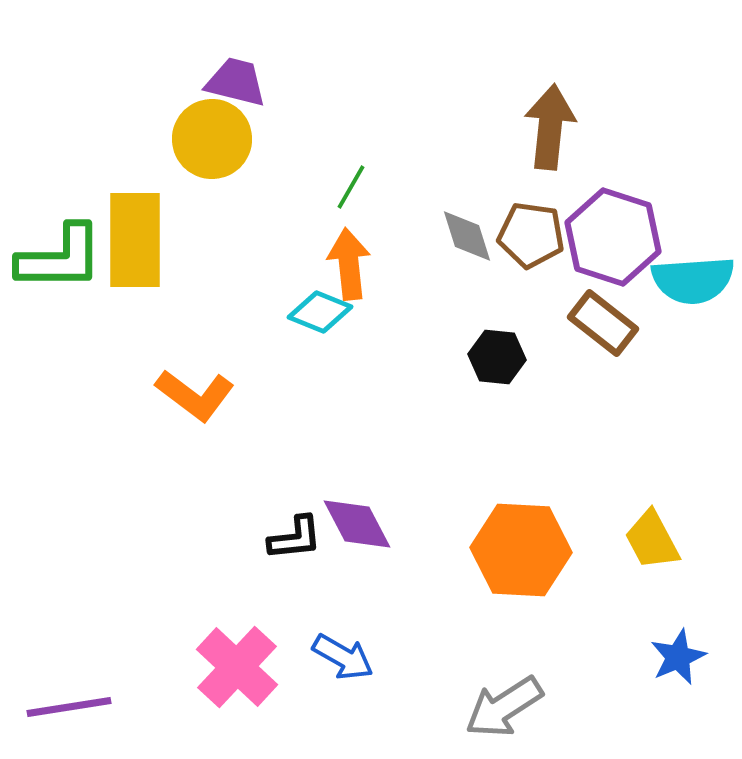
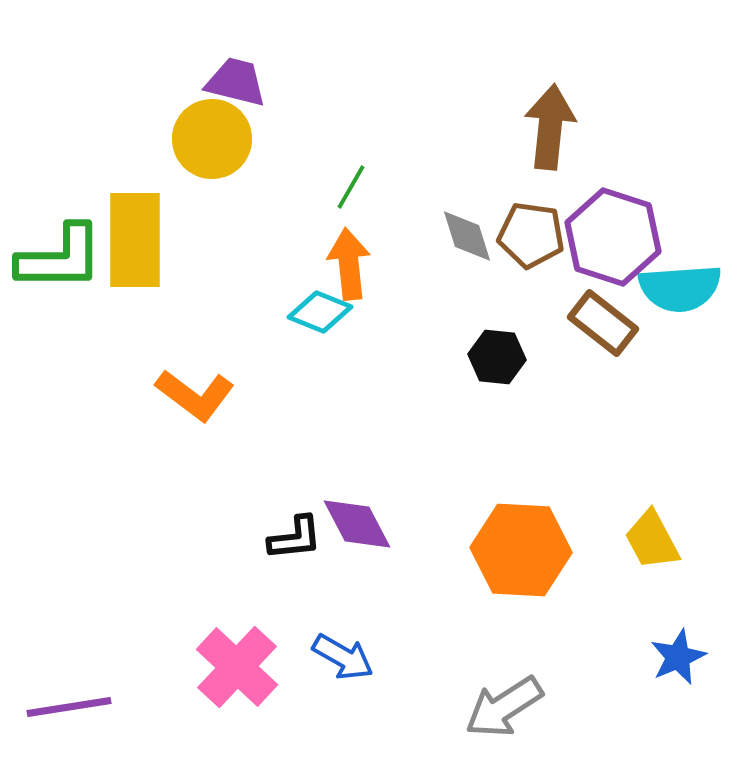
cyan semicircle: moved 13 px left, 8 px down
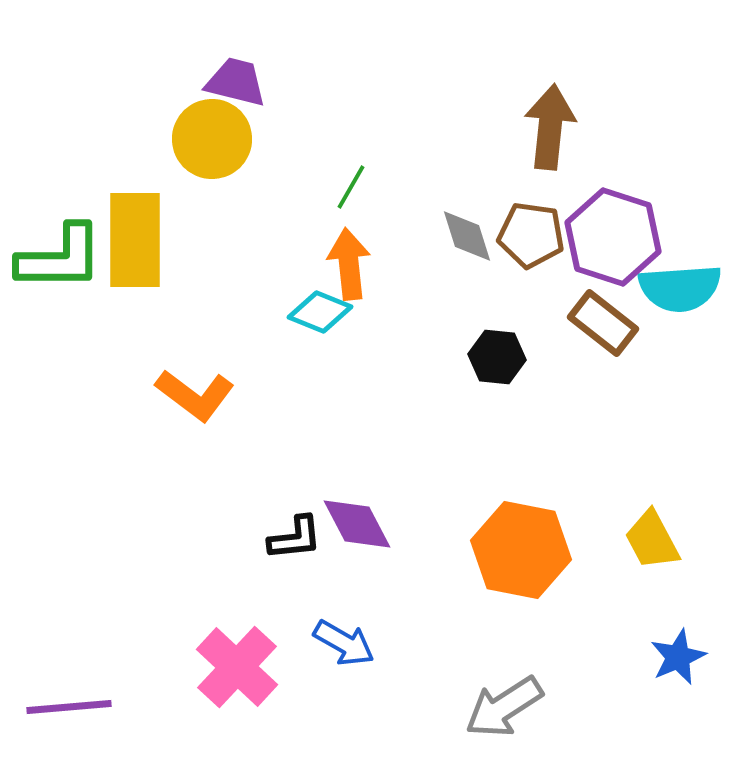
orange hexagon: rotated 8 degrees clockwise
blue arrow: moved 1 px right, 14 px up
purple line: rotated 4 degrees clockwise
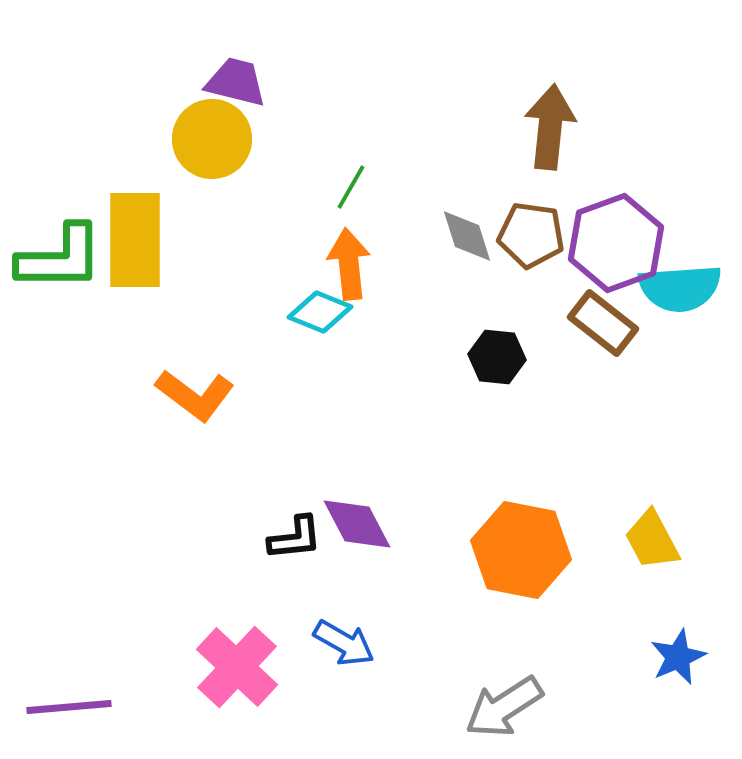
purple hexagon: moved 3 px right, 6 px down; rotated 22 degrees clockwise
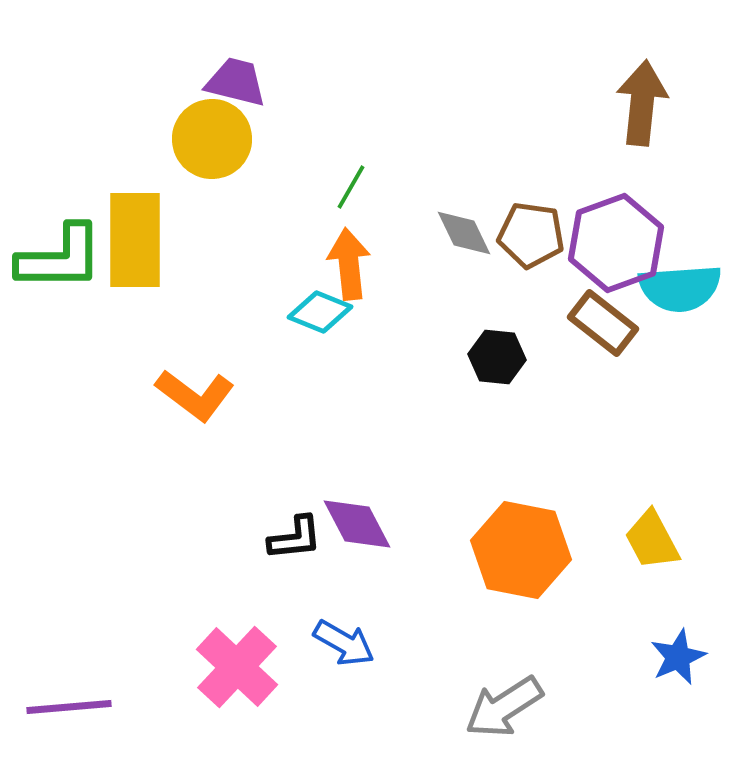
brown arrow: moved 92 px right, 24 px up
gray diamond: moved 3 px left, 3 px up; rotated 8 degrees counterclockwise
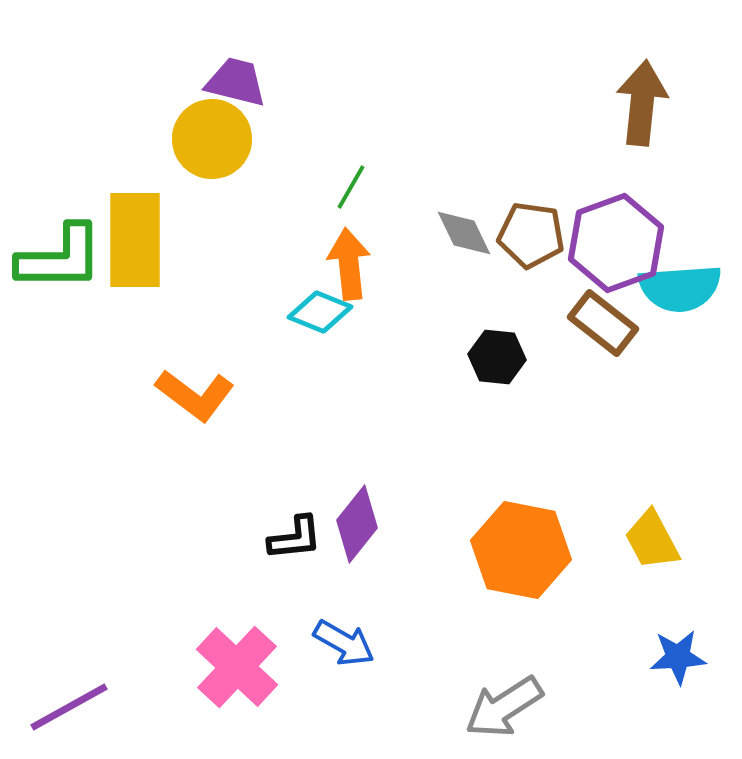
purple diamond: rotated 66 degrees clockwise
blue star: rotated 20 degrees clockwise
purple line: rotated 24 degrees counterclockwise
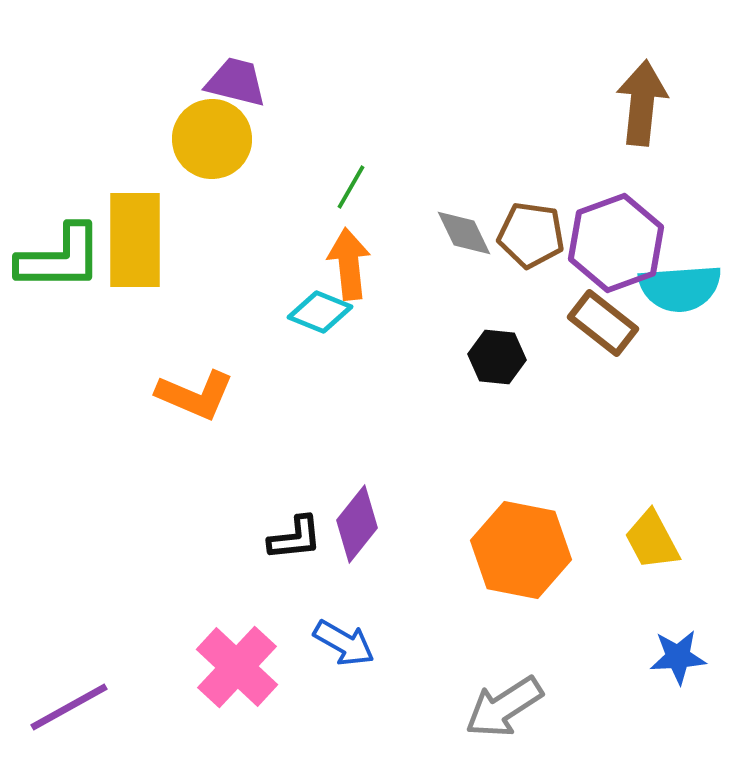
orange L-shape: rotated 14 degrees counterclockwise
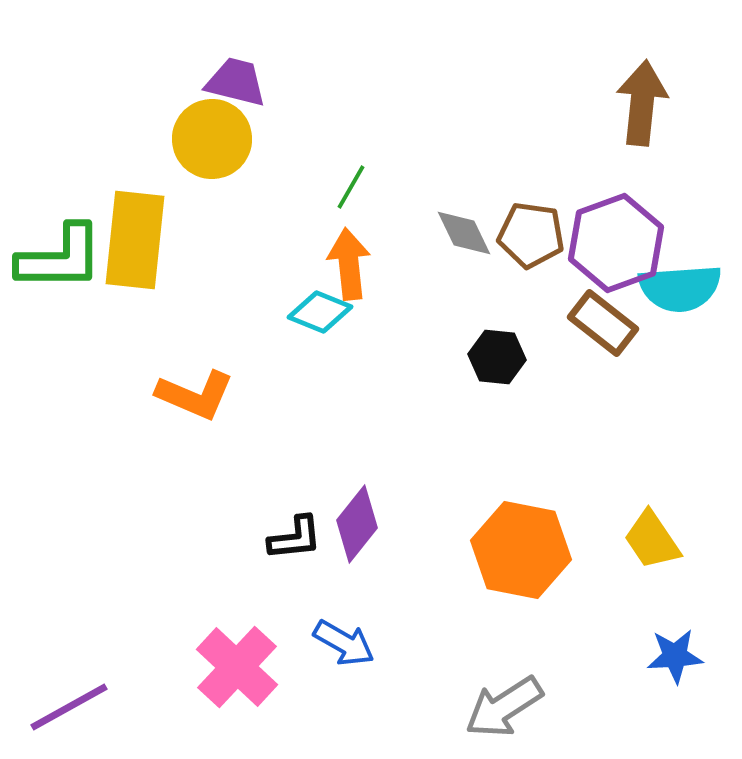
yellow rectangle: rotated 6 degrees clockwise
yellow trapezoid: rotated 6 degrees counterclockwise
blue star: moved 3 px left, 1 px up
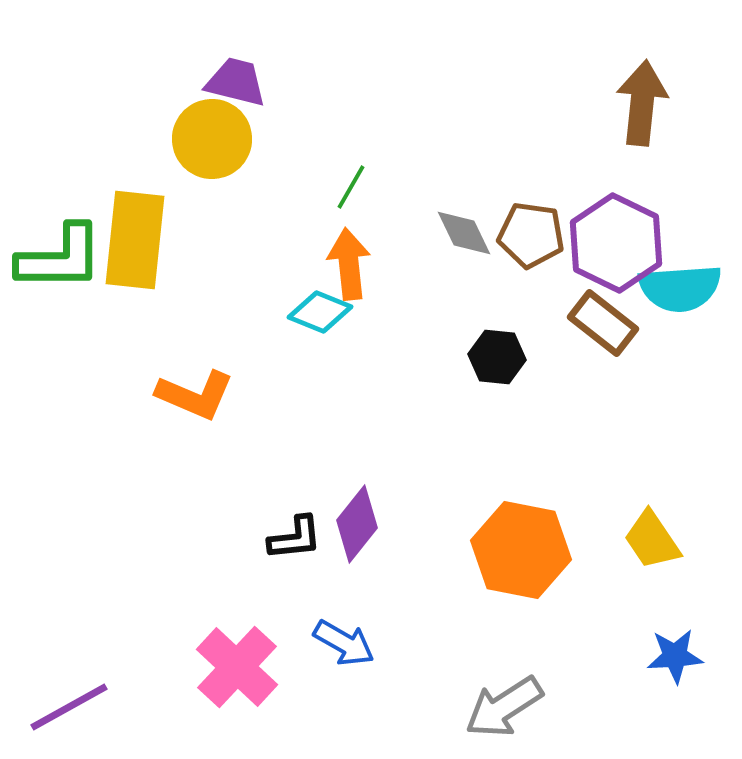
purple hexagon: rotated 14 degrees counterclockwise
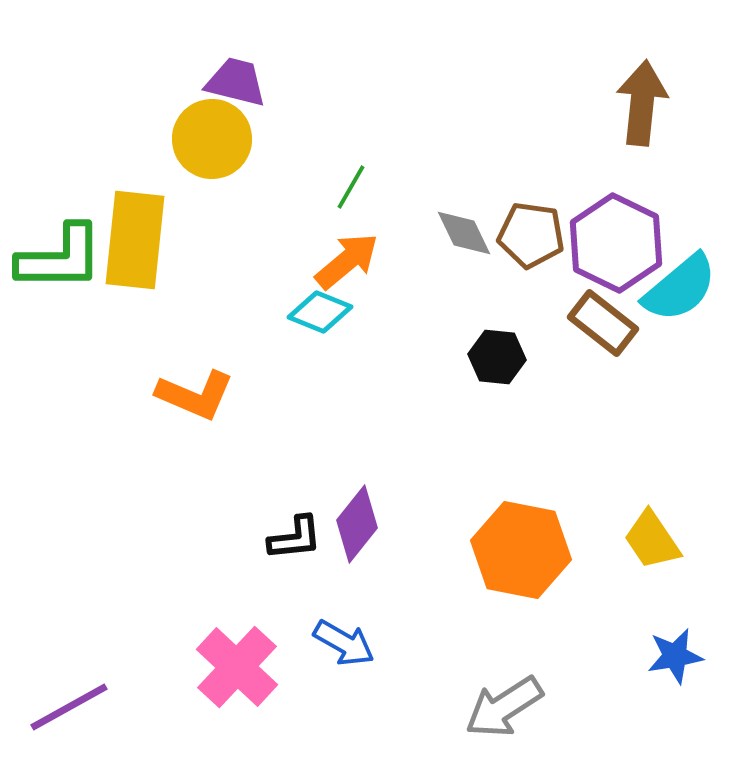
orange arrow: moved 2 px left, 3 px up; rotated 56 degrees clockwise
cyan semicircle: rotated 36 degrees counterclockwise
blue star: rotated 6 degrees counterclockwise
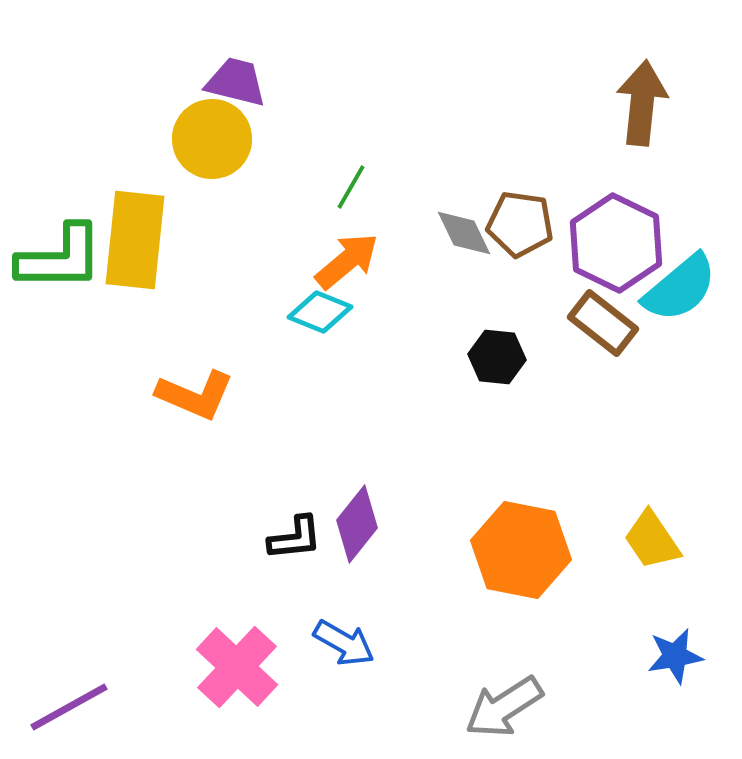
brown pentagon: moved 11 px left, 11 px up
